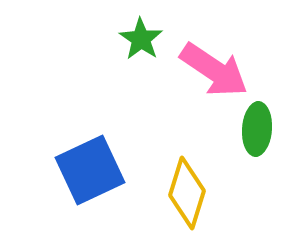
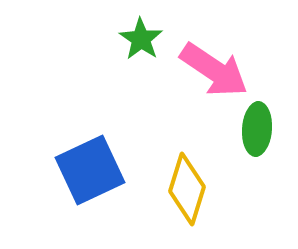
yellow diamond: moved 4 px up
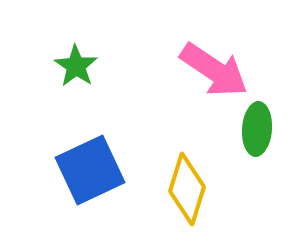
green star: moved 65 px left, 27 px down
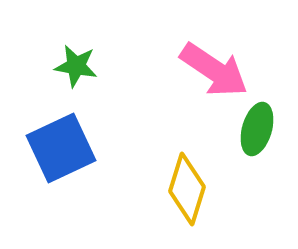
green star: rotated 24 degrees counterclockwise
green ellipse: rotated 12 degrees clockwise
blue square: moved 29 px left, 22 px up
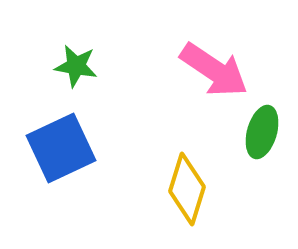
green ellipse: moved 5 px right, 3 px down
